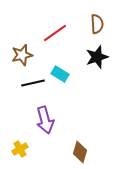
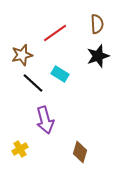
black star: moved 1 px right, 1 px up
black line: rotated 55 degrees clockwise
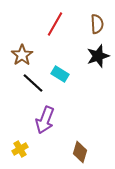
red line: moved 9 px up; rotated 25 degrees counterclockwise
brown star: rotated 20 degrees counterclockwise
purple arrow: rotated 36 degrees clockwise
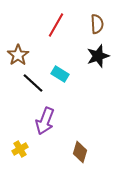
red line: moved 1 px right, 1 px down
brown star: moved 4 px left
purple arrow: moved 1 px down
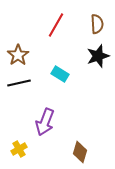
black line: moved 14 px left; rotated 55 degrees counterclockwise
purple arrow: moved 1 px down
yellow cross: moved 1 px left
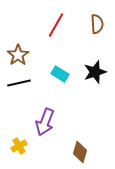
black star: moved 3 px left, 16 px down
yellow cross: moved 3 px up
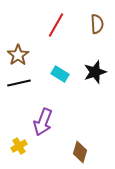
purple arrow: moved 2 px left
